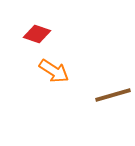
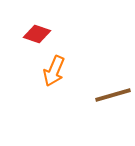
orange arrow: rotated 80 degrees clockwise
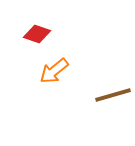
orange arrow: rotated 28 degrees clockwise
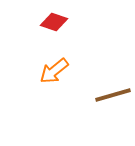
red diamond: moved 17 px right, 12 px up
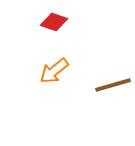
brown line: moved 10 px up
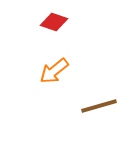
brown line: moved 14 px left, 21 px down
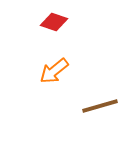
brown line: moved 1 px right
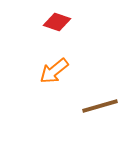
red diamond: moved 3 px right
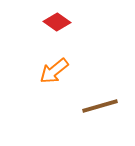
red diamond: rotated 16 degrees clockwise
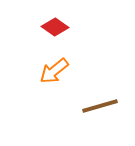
red diamond: moved 2 px left, 5 px down
